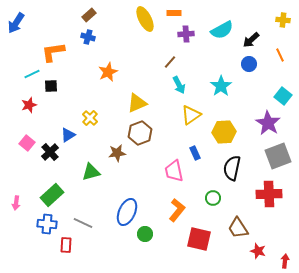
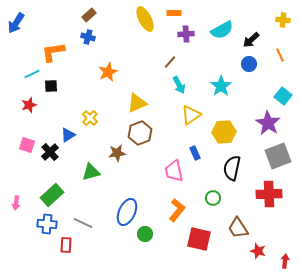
pink square at (27, 143): moved 2 px down; rotated 21 degrees counterclockwise
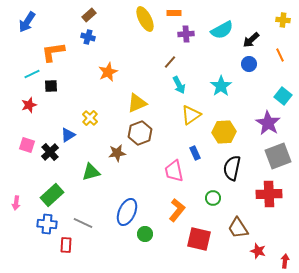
blue arrow at (16, 23): moved 11 px right, 1 px up
